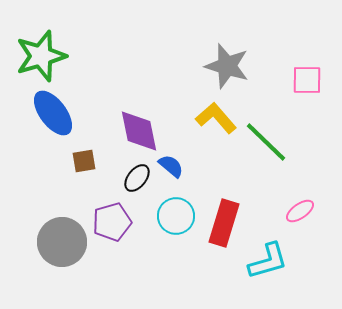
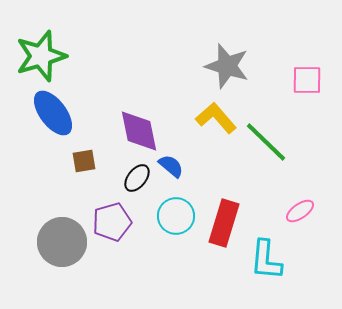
cyan L-shape: moved 2 px left, 1 px up; rotated 111 degrees clockwise
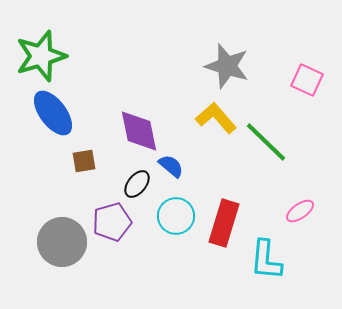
pink square: rotated 24 degrees clockwise
black ellipse: moved 6 px down
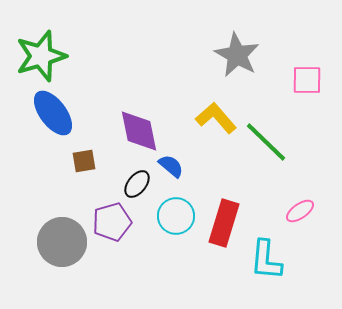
gray star: moved 10 px right, 11 px up; rotated 12 degrees clockwise
pink square: rotated 24 degrees counterclockwise
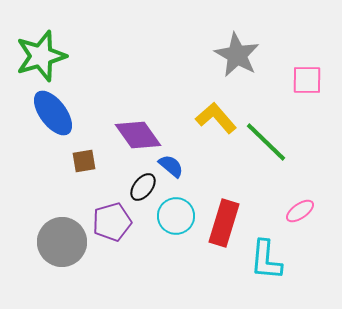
purple diamond: moved 1 px left, 4 px down; rotated 24 degrees counterclockwise
black ellipse: moved 6 px right, 3 px down
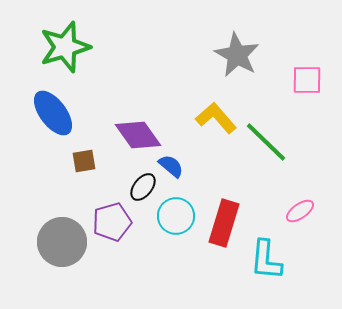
green star: moved 24 px right, 9 px up
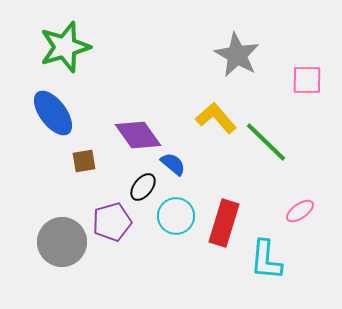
blue semicircle: moved 2 px right, 2 px up
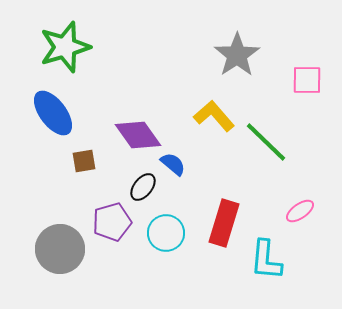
gray star: rotated 9 degrees clockwise
yellow L-shape: moved 2 px left, 2 px up
cyan circle: moved 10 px left, 17 px down
gray circle: moved 2 px left, 7 px down
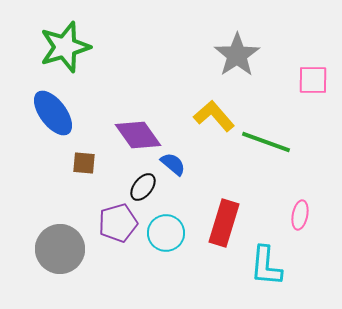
pink square: moved 6 px right
green line: rotated 24 degrees counterclockwise
brown square: moved 2 px down; rotated 15 degrees clockwise
pink ellipse: moved 4 px down; rotated 44 degrees counterclockwise
purple pentagon: moved 6 px right, 1 px down
cyan L-shape: moved 6 px down
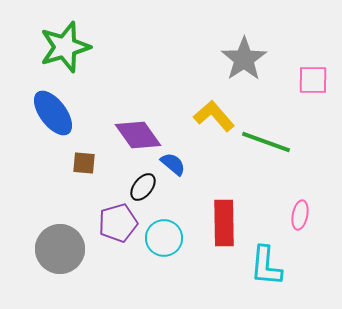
gray star: moved 7 px right, 4 px down
red rectangle: rotated 18 degrees counterclockwise
cyan circle: moved 2 px left, 5 px down
